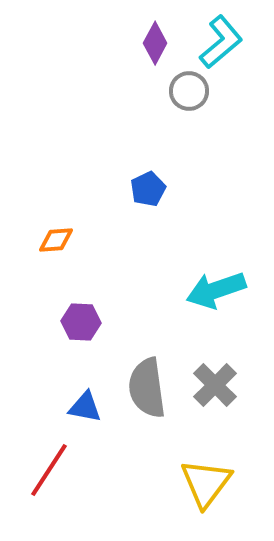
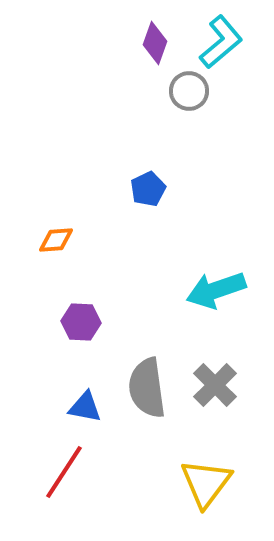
purple diamond: rotated 9 degrees counterclockwise
red line: moved 15 px right, 2 px down
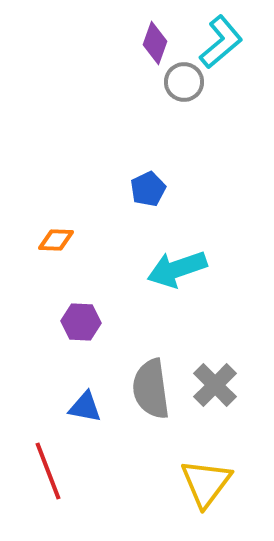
gray circle: moved 5 px left, 9 px up
orange diamond: rotated 6 degrees clockwise
cyan arrow: moved 39 px left, 21 px up
gray semicircle: moved 4 px right, 1 px down
red line: moved 16 px left, 1 px up; rotated 54 degrees counterclockwise
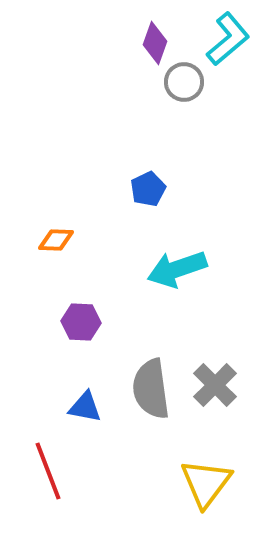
cyan L-shape: moved 7 px right, 3 px up
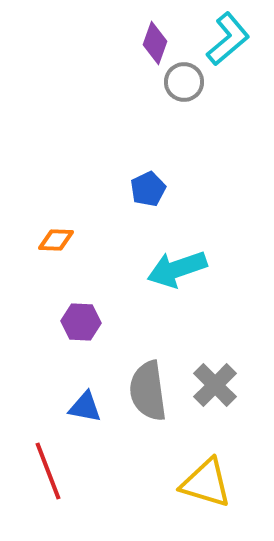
gray semicircle: moved 3 px left, 2 px down
yellow triangle: rotated 50 degrees counterclockwise
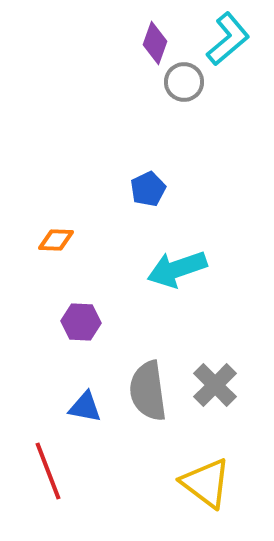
yellow triangle: rotated 20 degrees clockwise
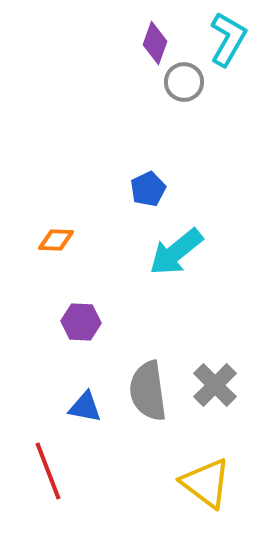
cyan L-shape: rotated 20 degrees counterclockwise
cyan arrow: moved 1 px left, 17 px up; rotated 20 degrees counterclockwise
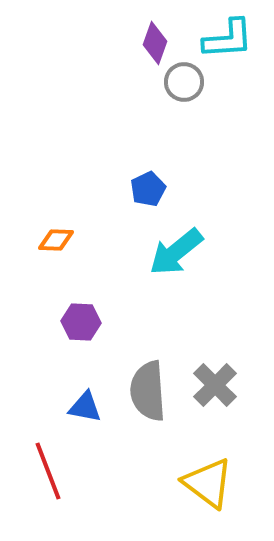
cyan L-shape: rotated 56 degrees clockwise
gray semicircle: rotated 4 degrees clockwise
yellow triangle: moved 2 px right
